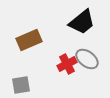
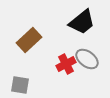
brown rectangle: rotated 20 degrees counterclockwise
red cross: moved 1 px left
gray square: moved 1 px left; rotated 18 degrees clockwise
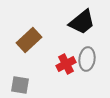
gray ellipse: rotated 60 degrees clockwise
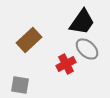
black trapezoid: rotated 16 degrees counterclockwise
gray ellipse: moved 10 px up; rotated 55 degrees counterclockwise
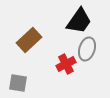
black trapezoid: moved 3 px left, 1 px up
gray ellipse: rotated 65 degrees clockwise
gray square: moved 2 px left, 2 px up
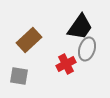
black trapezoid: moved 1 px right, 6 px down
gray square: moved 1 px right, 7 px up
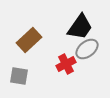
gray ellipse: rotated 35 degrees clockwise
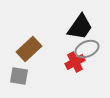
brown rectangle: moved 9 px down
gray ellipse: rotated 15 degrees clockwise
red cross: moved 9 px right, 2 px up
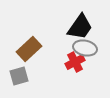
gray ellipse: moved 2 px left, 1 px up; rotated 35 degrees clockwise
gray square: rotated 24 degrees counterclockwise
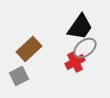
gray ellipse: rotated 50 degrees counterclockwise
gray square: rotated 12 degrees counterclockwise
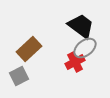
black trapezoid: moved 1 px right, 1 px up; rotated 88 degrees counterclockwise
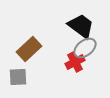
gray square: moved 1 px left, 1 px down; rotated 24 degrees clockwise
